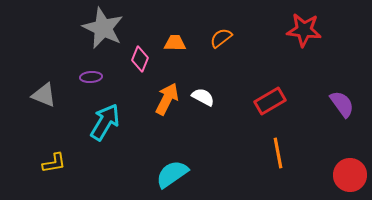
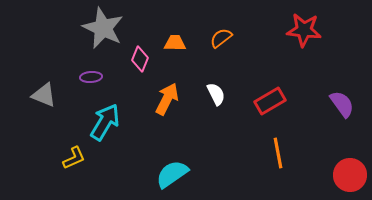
white semicircle: moved 13 px right, 3 px up; rotated 35 degrees clockwise
yellow L-shape: moved 20 px right, 5 px up; rotated 15 degrees counterclockwise
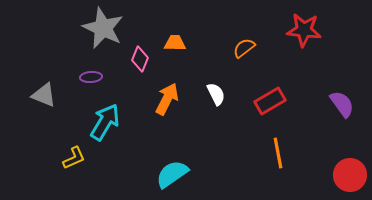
orange semicircle: moved 23 px right, 10 px down
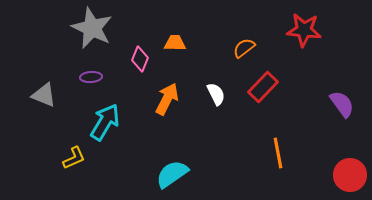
gray star: moved 11 px left
red rectangle: moved 7 px left, 14 px up; rotated 16 degrees counterclockwise
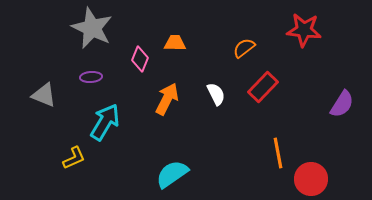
purple semicircle: rotated 68 degrees clockwise
red circle: moved 39 px left, 4 px down
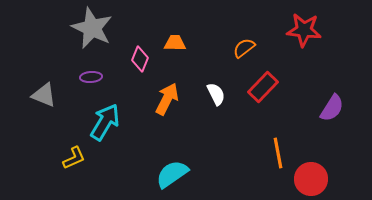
purple semicircle: moved 10 px left, 4 px down
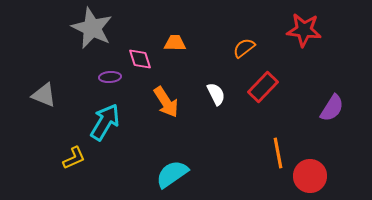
pink diamond: rotated 40 degrees counterclockwise
purple ellipse: moved 19 px right
orange arrow: moved 1 px left, 3 px down; rotated 120 degrees clockwise
red circle: moved 1 px left, 3 px up
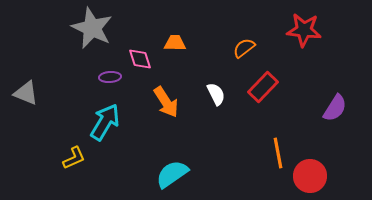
gray triangle: moved 18 px left, 2 px up
purple semicircle: moved 3 px right
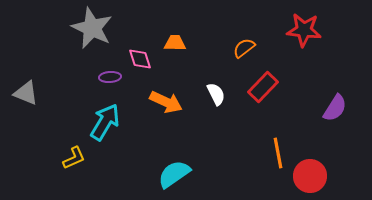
orange arrow: rotated 32 degrees counterclockwise
cyan semicircle: moved 2 px right
